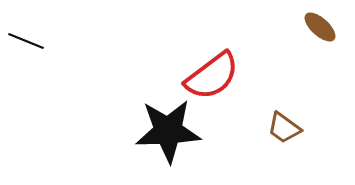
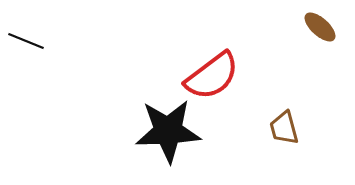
brown trapezoid: rotated 39 degrees clockwise
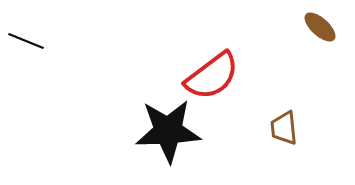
brown trapezoid: rotated 9 degrees clockwise
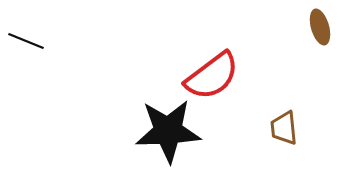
brown ellipse: rotated 32 degrees clockwise
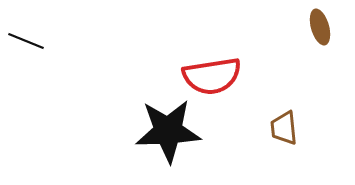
red semicircle: rotated 28 degrees clockwise
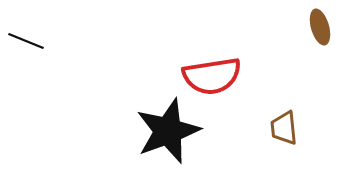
black star: rotated 18 degrees counterclockwise
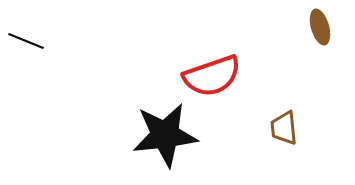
red semicircle: rotated 10 degrees counterclockwise
black star: moved 3 px left, 4 px down; rotated 14 degrees clockwise
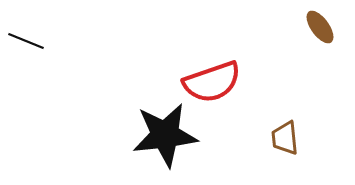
brown ellipse: rotated 20 degrees counterclockwise
red semicircle: moved 6 px down
brown trapezoid: moved 1 px right, 10 px down
